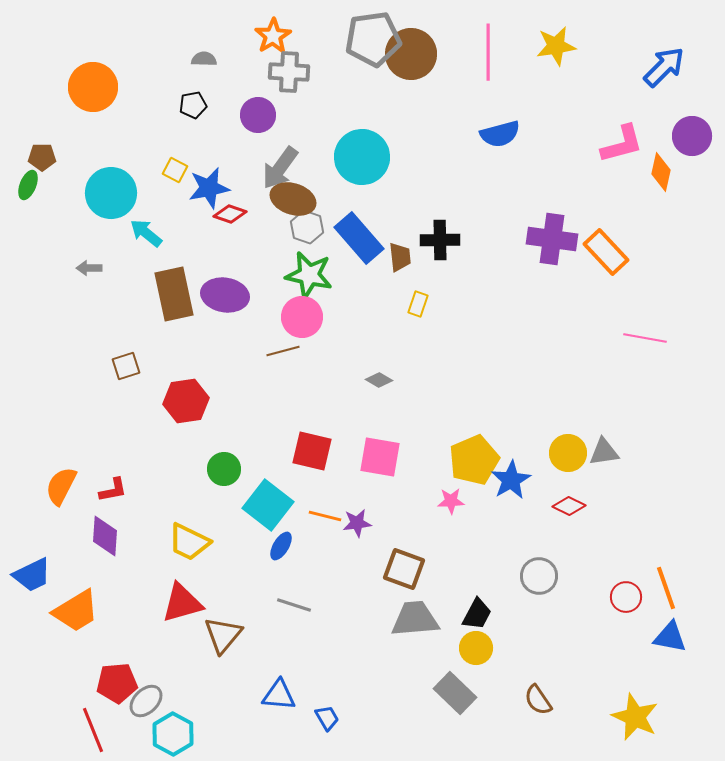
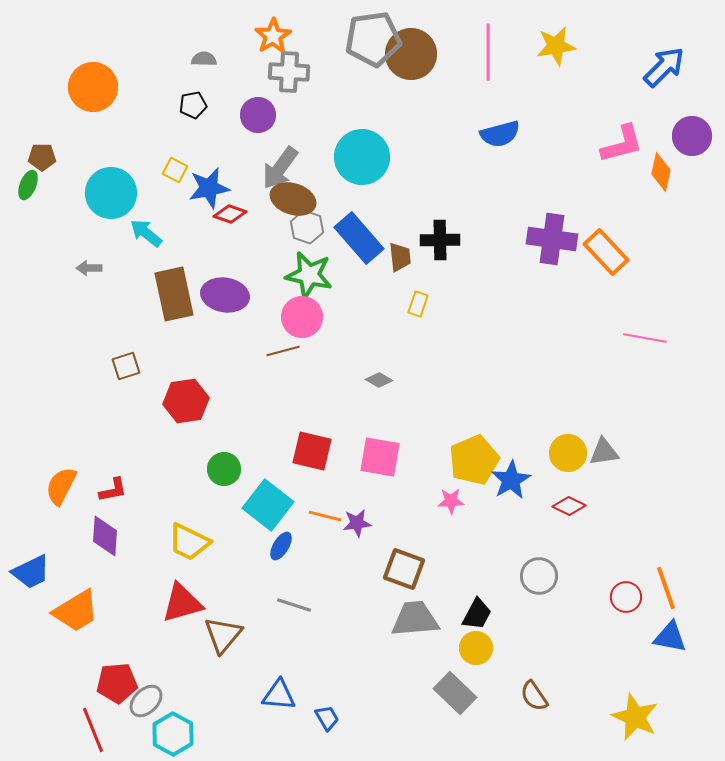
blue trapezoid at (32, 575): moved 1 px left, 3 px up
brown semicircle at (538, 700): moved 4 px left, 4 px up
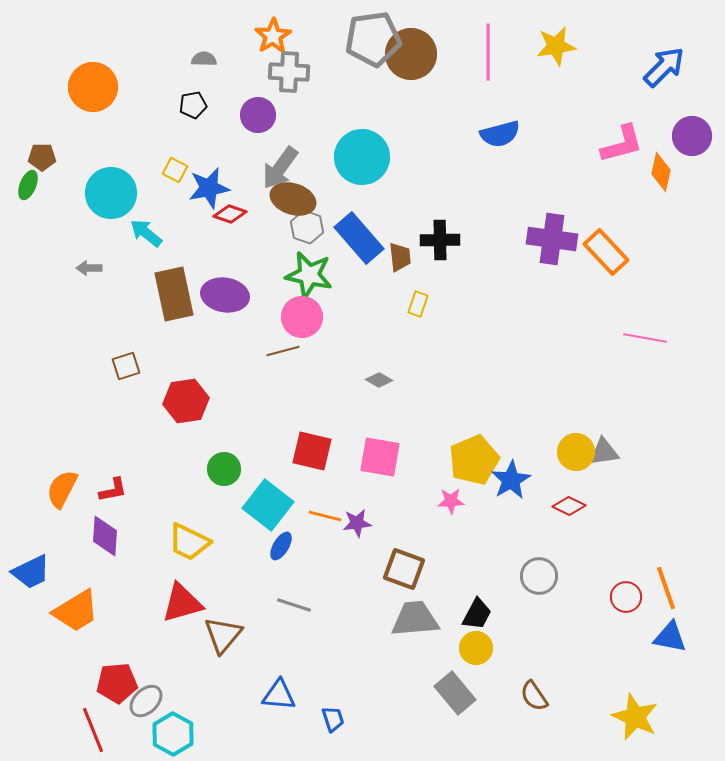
yellow circle at (568, 453): moved 8 px right, 1 px up
orange semicircle at (61, 486): moved 1 px right, 3 px down
gray rectangle at (455, 693): rotated 6 degrees clockwise
blue trapezoid at (327, 718): moved 6 px right, 1 px down; rotated 12 degrees clockwise
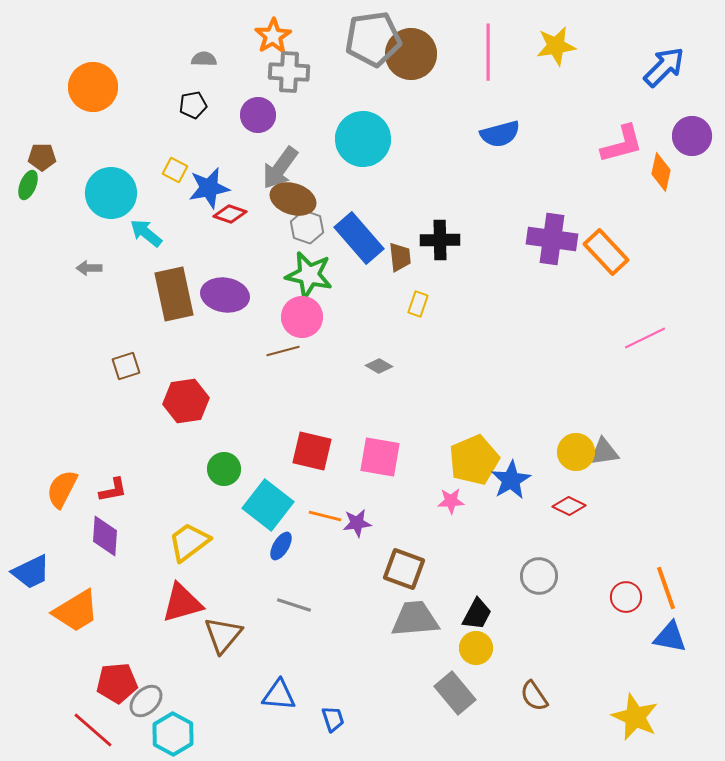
cyan circle at (362, 157): moved 1 px right, 18 px up
pink line at (645, 338): rotated 36 degrees counterclockwise
gray diamond at (379, 380): moved 14 px up
yellow trapezoid at (189, 542): rotated 117 degrees clockwise
red line at (93, 730): rotated 27 degrees counterclockwise
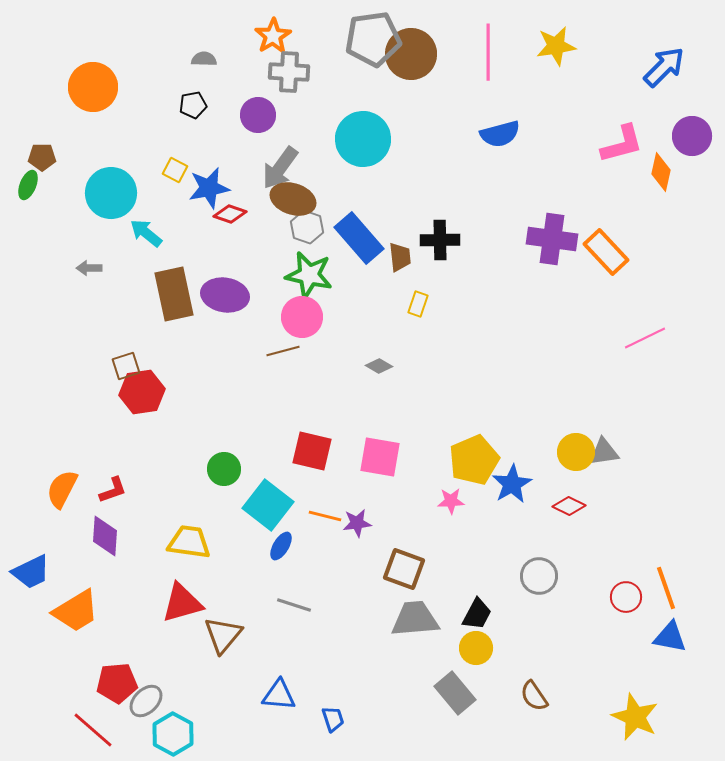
red hexagon at (186, 401): moved 44 px left, 9 px up
blue star at (511, 480): moved 1 px right, 4 px down
red L-shape at (113, 490): rotated 8 degrees counterclockwise
yellow trapezoid at (189, 542): rotated 45 degrees clockwise
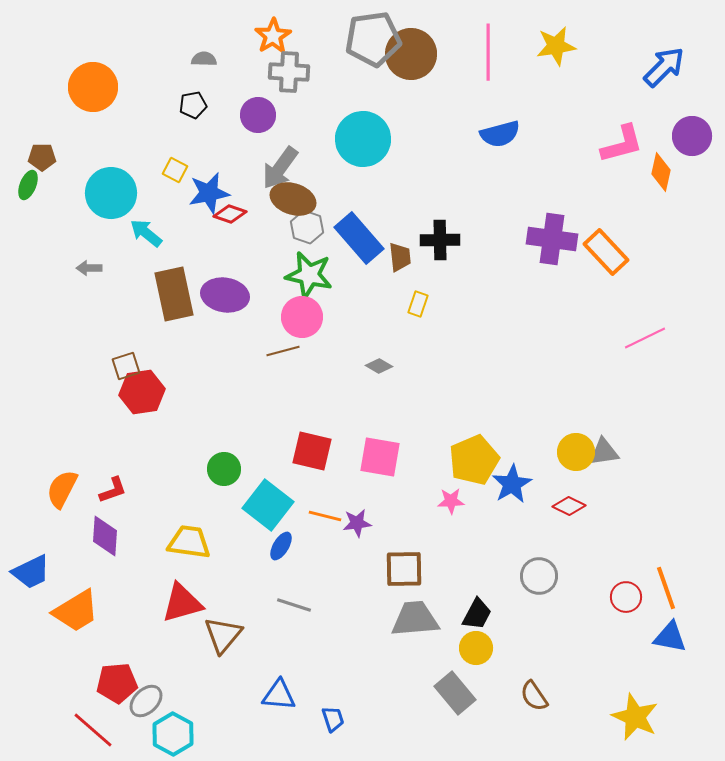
blue star at (209, 188): moved 5 px down
brown square at (404, 569): rotated 21 degrees counterclockwise
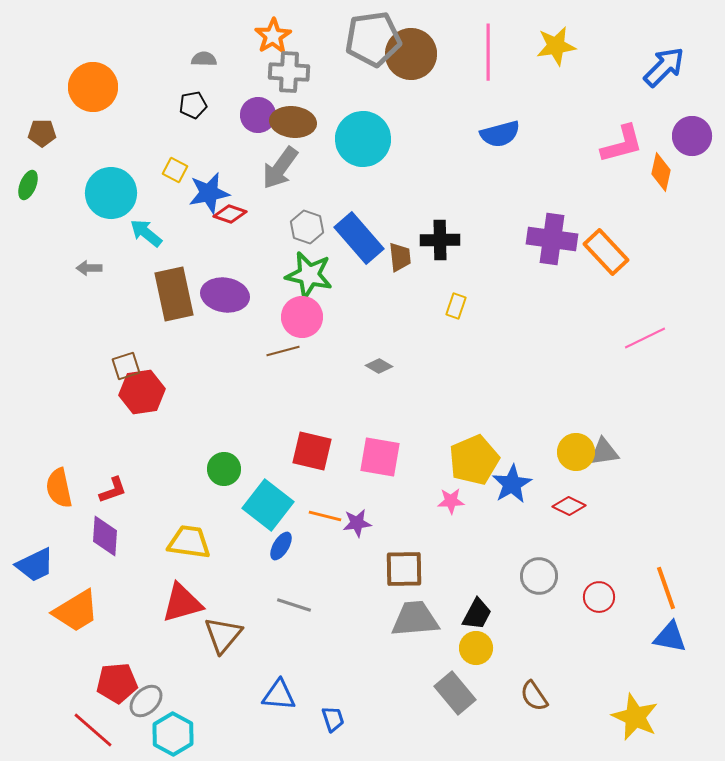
brown pentagon at (42, 157): moved 24 px up
brown ellipse at (293, 199): moved 77 px up; rotated 12 degrees counterclockwise
yellow rectangle at (418, 304): moved 38 px right, 2 px down
orange semicircle at (62, 489): moved 3 px left, 1 px up; rotated 39 degrees counterclockwise
blue trapezoid at (31, 572): moved 4 px right, 7 px up
red circle at (626, 597): moved 27 px left
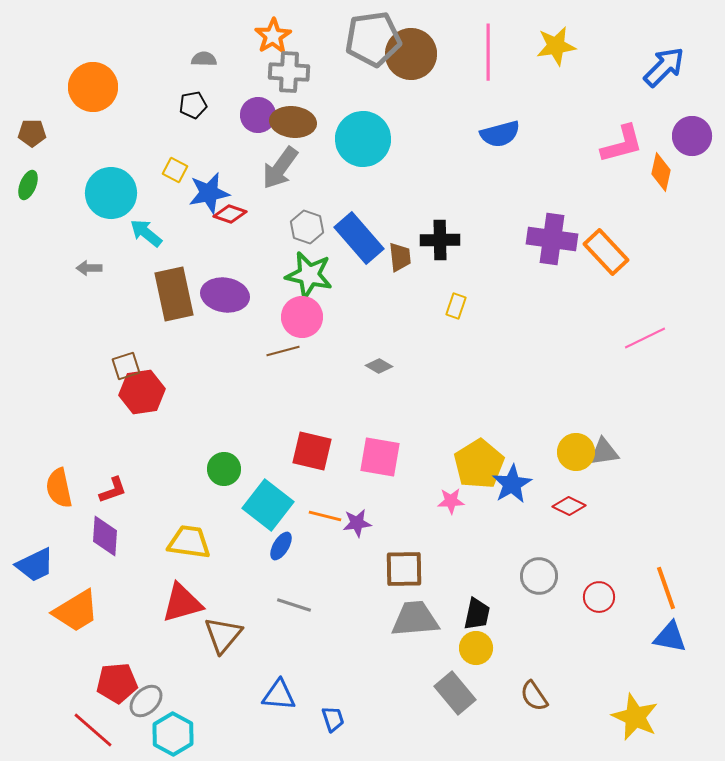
brown pentagon at (42, 133): moved 10 px left
yellow pentagon at (474, 460): moved 5 px right, 4 px down; rotated 9 degrees counterclockwise
black trapezoid at (477, 614): rotated 16 degrees counterclockwise
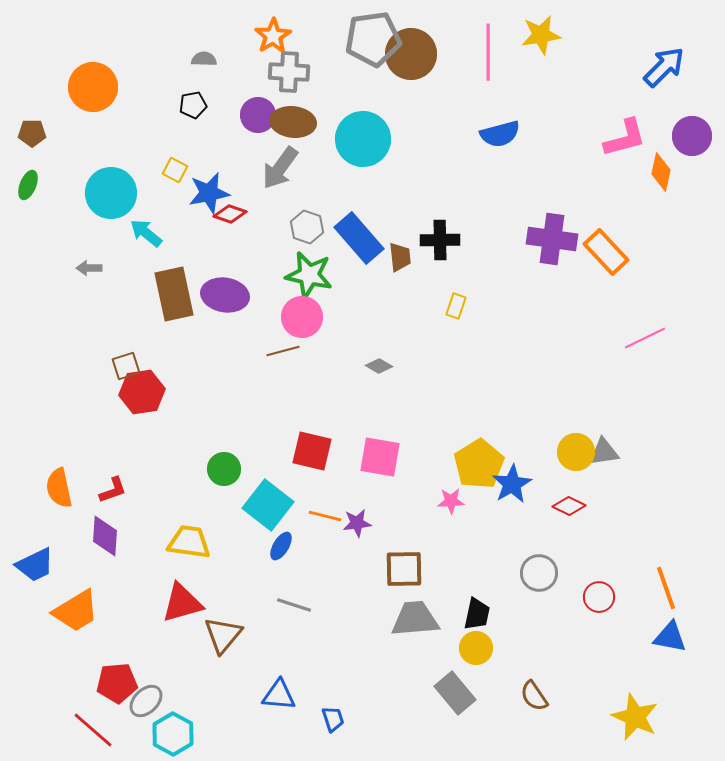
yellow star at (556, 46): moved 15 px left, 11 px up
pink L-shape at (622, 144): moved 3 px right, 6 px up
gray circle at (539, 576): moved 3 px up
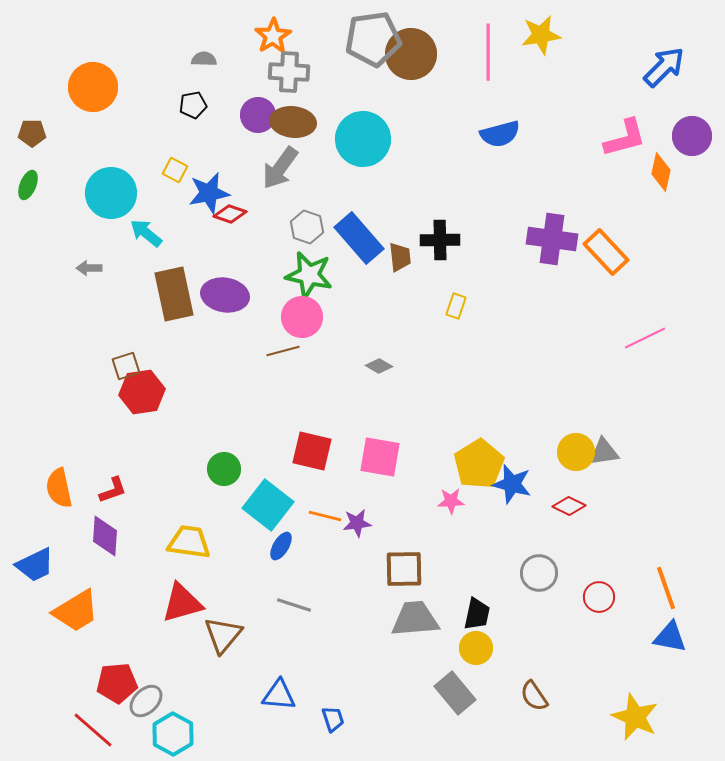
blue star at (512, 484): rotated 27 degrees counterclockwise
